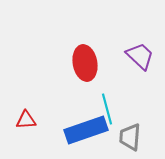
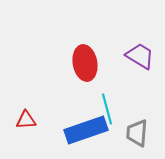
purple trapezoid: rotated 12 degrees counterclockwise
gray trapezoid: moved 7 px right, 4 px up
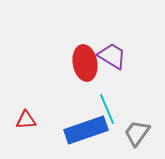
purple trapezoid: moved 28 px left
cyan line: rotated 8 degrees counterclockwise
gray trapezoid: rotated 32 degrees clockwise
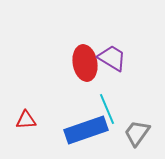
purple trapezoid: moved 2 px down
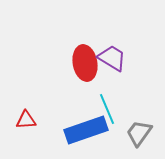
gray trapezoid: moved 2 px right
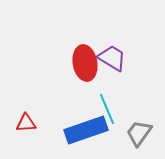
red triangle: moved 3 px down
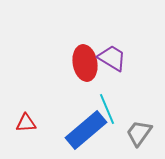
blue rectangle: rotated 21 degrees counterclockwise
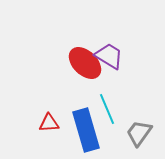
purple trapezoid: moved 3 px left, 2 px up
red ellipse: rotated 36 degrees counterclockwise
red triangle: moved 23 px right
blue rectangle: rotated 66 degrees counterclockwise
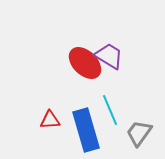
cyan line: moved 3 px right, 1 px down
red triangle: moved 1 px right, 3 px up
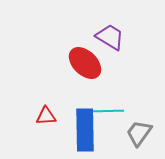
purple trapezoid: moved 1 px right, 19 px up
cyan line: moved 2 px left, 1 px down; rotated 68 degrees counterclockwise
red triangle: moved 4 px left, 4 px up
blue rectangle: moved 1 px left; rotated 15 degrees clockwise
